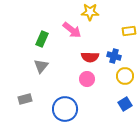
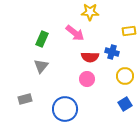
pink arrow: moved 3 px right, 3 px down
blue cross: moved 2 px left, 4 px up
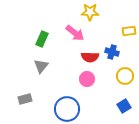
blue square: moved 1 px left, 2 px down
blue circle: moved 2 px right
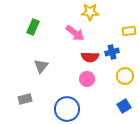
green rectangle: moved 9 px left, 12 px up
blue cross: rotated 32 degrees counterclockwise
